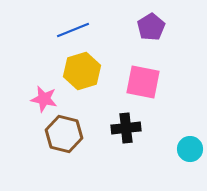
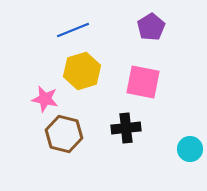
pink star: moved 1 px right
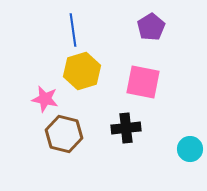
blue line: rotated 76 degrees counterclockwise
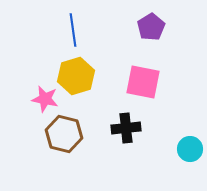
yellow hexagon: moved 6 px left, 5 px down
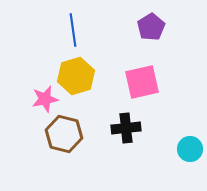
pink square: moved 1 px left; rotated 24 degrees counterclockwise
pink star: rotated 24 degrees counterclockwise
